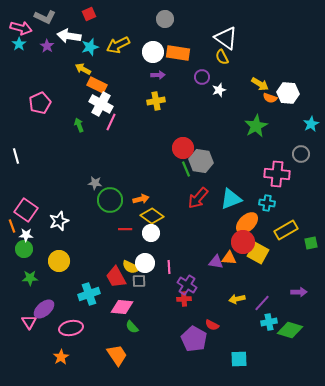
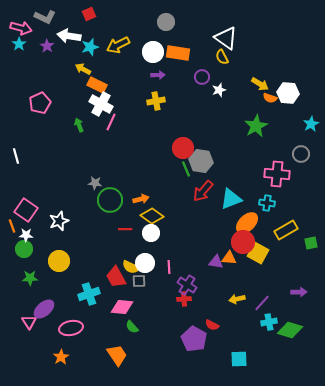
gray circle at (165, 19): moved 1 px right, 3 px down
red arrow at (198, 198): moved 5 px right, 7 px up
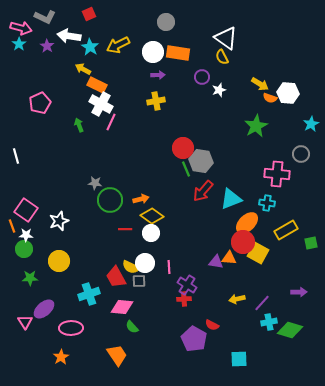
cyan star at (90, 47): rotated 24 degrees counterclockwise
pink triangle at (29, 322): moved 4 px left
pink ellipse at (71, 328): rotated 10 degrees clockwise
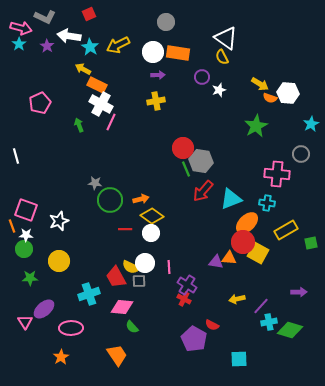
pink square at (26, 210): rotated 15 degrees counterclockwise
red cross at (184, 299): rotated 32 degrees clockwise
purple line at (262, 303): moved 1 px left, 3 px down
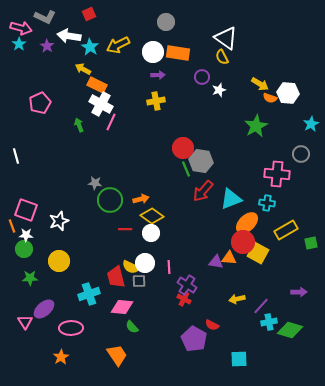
red trapezoid at (116, 277): rotated 15 degrees clockwise
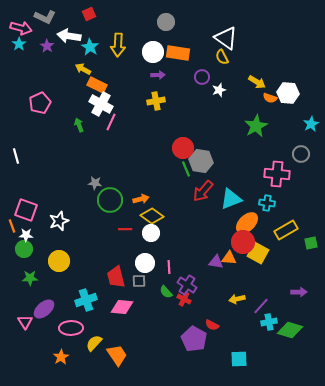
yellow arrow at (118, 45): rotated 60 degrees counterclockwise
yellow arrow at (260, 84): moved 3 px left, 2 px up
yellow semicircle at (131, 267): moved 37 px left, 76 px down; rotated 108 degrees clockwise
cyan cross at (89, 294): moved 3 px left, 6 px down
green semicircle at (132, 327): moved 34 px right, 35 px up
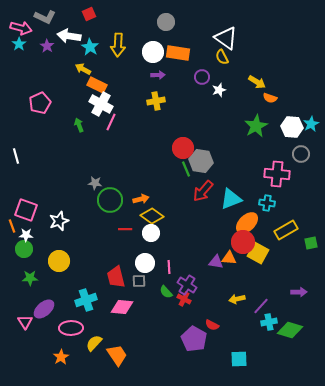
white hexagon at (288, 93): moved 4 px right, 34 px down
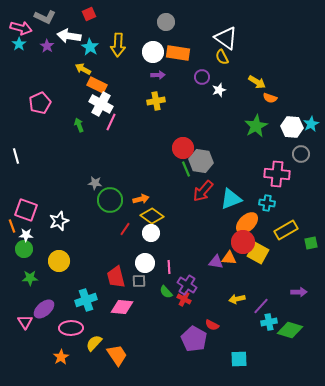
red line at (125, 229): rotated 56 degrees counterclockwise
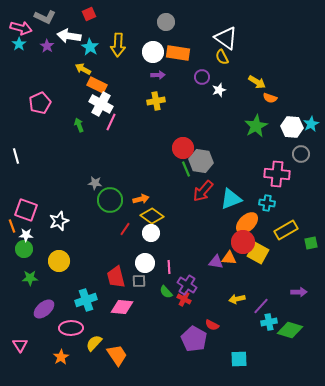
pink triangle at (25, 322): moved 5 px left, 23 px down
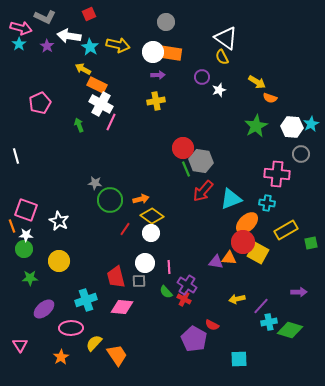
yellow arrow at (118, 45): rotated 80 degrees counterclockwise
orange rectangle at (178, 53): moved 8 px left
white star at (59, 221): rotated 24 degrees counterclockwise
